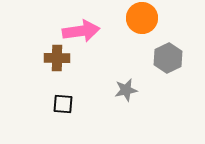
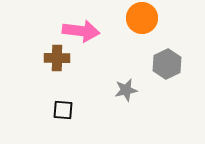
pink arrow: rotated 15 degrees clockwise
gray hexagon: moved 1 px left, 6 px down
black square: moved 6 px down
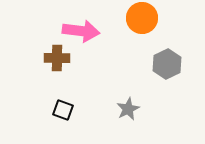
gray star: moved 2 px right, 19 px down; rotated 15 degrees counterclockwise
black square: rotated 15 degrees clockwise
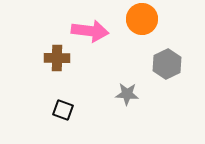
orange circle: moved 1 px down
pink arrow: moved 9 px right
gray star: moved 1 px left, 15 px up; rotated 30 degrees clockwise
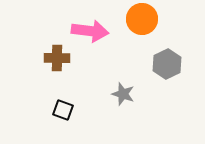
gray star: moved 4 px left; rotated 15 degrees clockwise
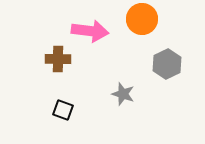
brown cross: moved 1 px right, 1 px down
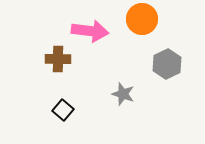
black square: rotated 20 degrees clockwise
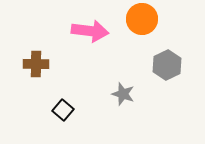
brown cross: moved 22 px left, 5 px down
gray hexagon: moved 1 px down
